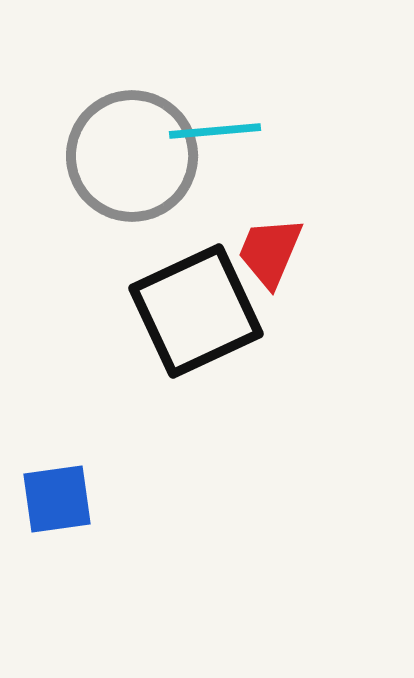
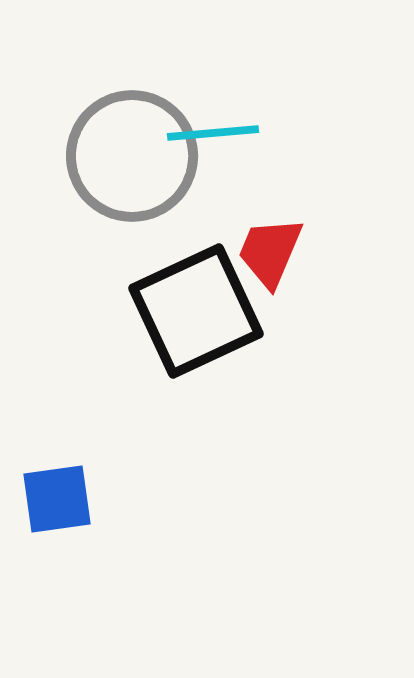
cyan line: moved 2 px left, 2 px down
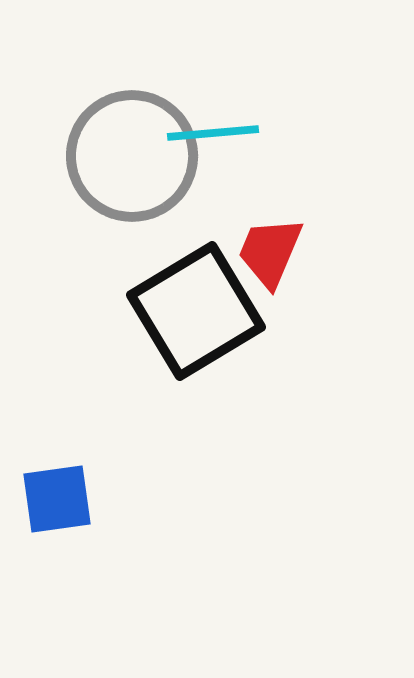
black square: rotated 6 degrees counterclockwise
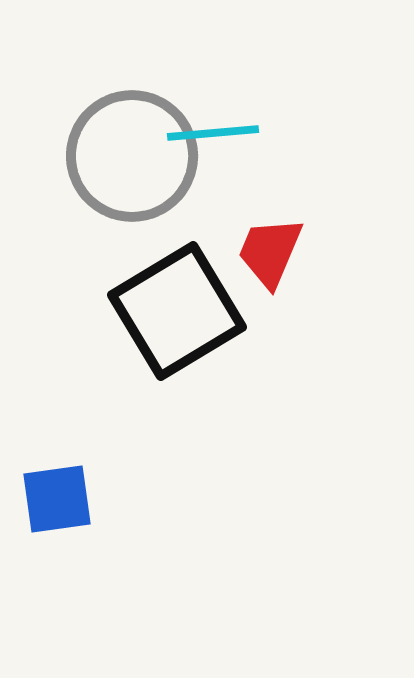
black square: moved 19 px left
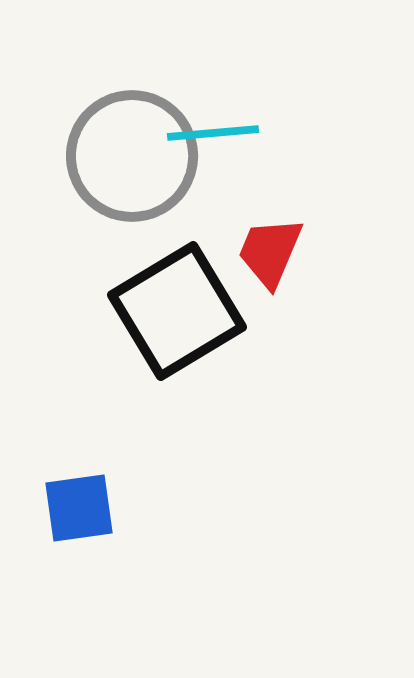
blue square: moved 22 px right, 9 px down
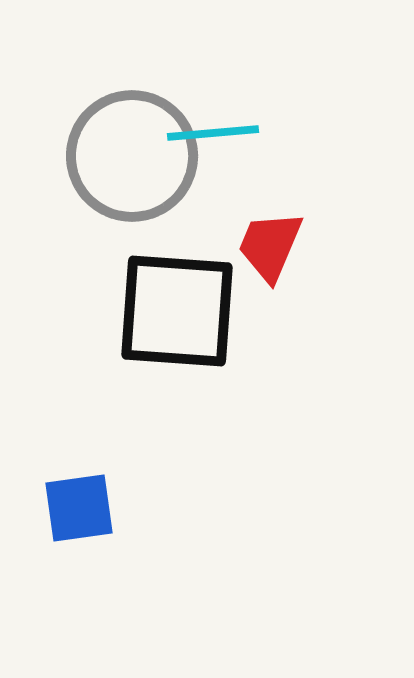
red trapezoid: moved 6 px up
black square: rotated 35 degrees clockwise
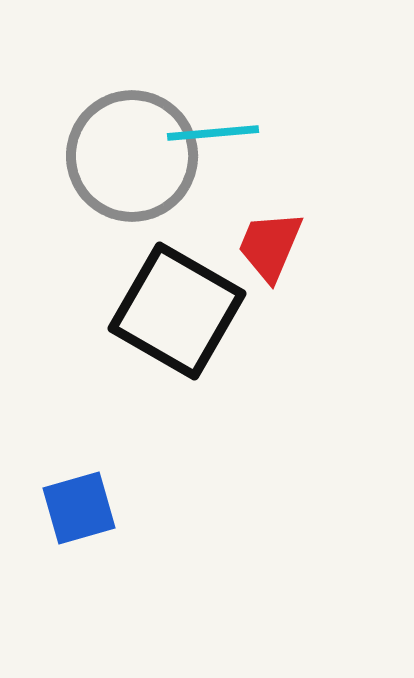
black square: rotated 26 degrees clockwise
blue square: rotated 8 degrees counterclockwise
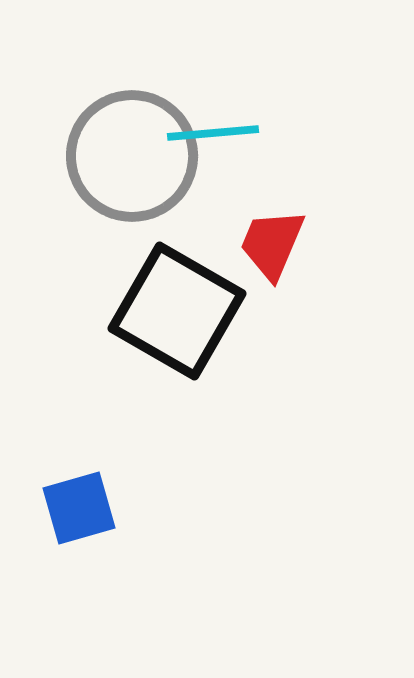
red trapezoid: moved 2 px right, 2 px up
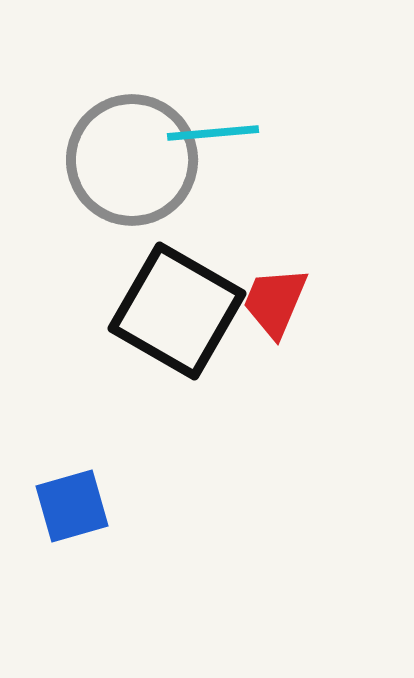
gray circle: moved 4 px down
red trapezoid: moved 3 px right, 58 px down
blue square: moved 7 px left, 2 px up
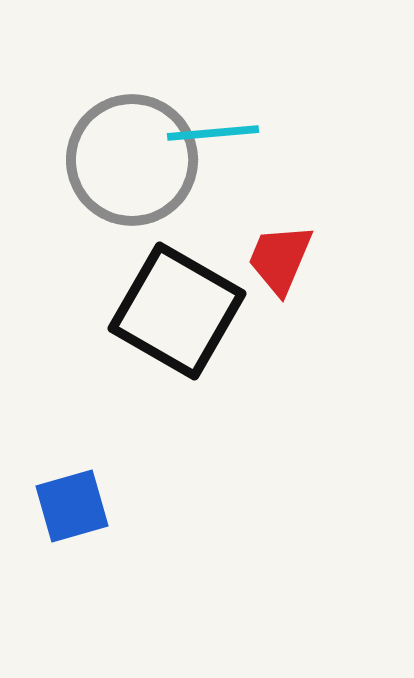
red trapezoid: moved 5 px right, 43 px up
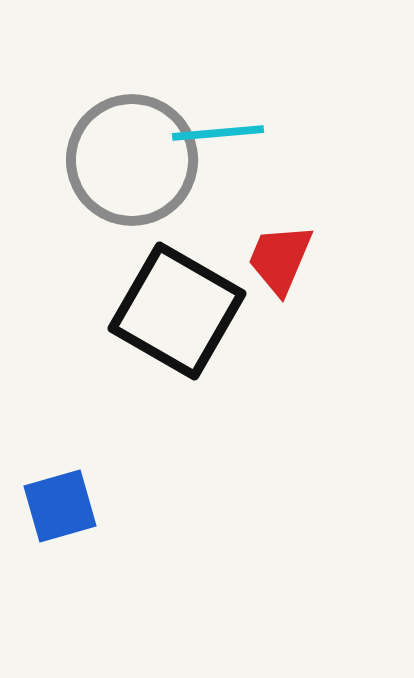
cyan line: moved 5 px right
blue square: moved 12 px left
